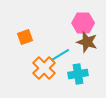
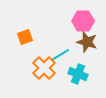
pink hexagon: moved 2 px up
cyan cross: rotated 30 degrees clockwise
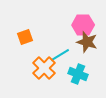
pink hexagon: moved 4 px down
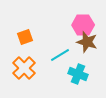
orange cross: moved 20 px left
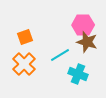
orange cross: moved 4 px up
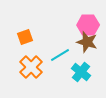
pink hexagon: moved 5 px right
orange cross: moved 7 px right, 3 px down
cyan cross: moved 3 px right, 2 px up; rotated 18 degrees clockwise
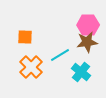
orange square: rotated 21 degrees clockwise
brown star: rotated 25 degrees counterclockwise
